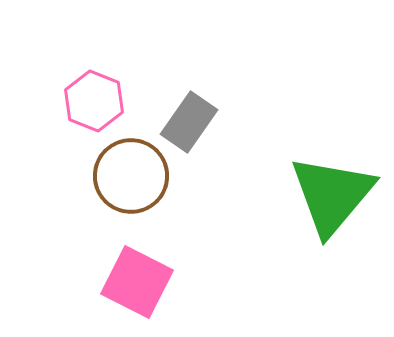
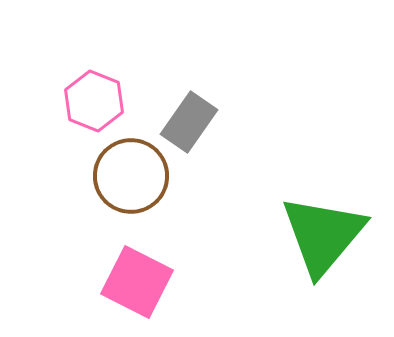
green triangle: moved 9 px left, 40 px down
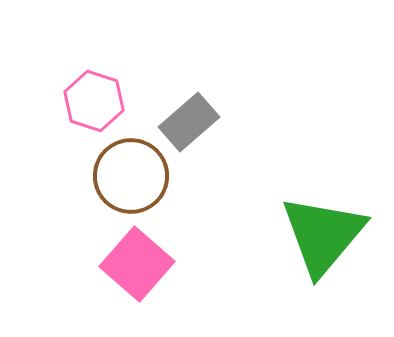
pink hexagon: rotated 4 degrees counterclockwise
gray rectangle: rotated 14 degrees clockwise
pink square: moved 18 px up; rotated 14 degrees clockwise
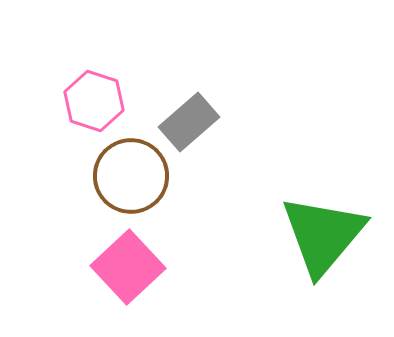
pink square: moved 9 px left, 3 px down; rotated 6 degrees clockwise
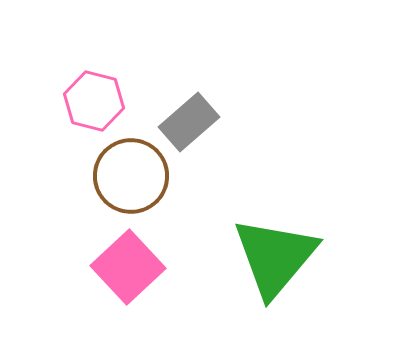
pink hexagon: rotated 4 degrees counterclockwise
green triangle: moved 48 px left, 22 px down
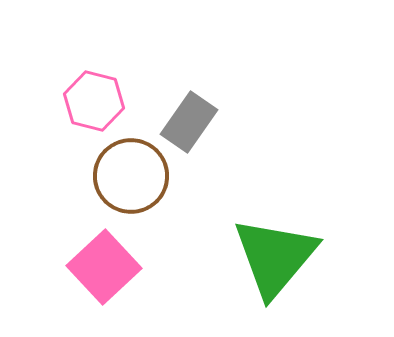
gray rectangle: rotated 14 degrees counterclockwise
pink square: moved 24 px left
